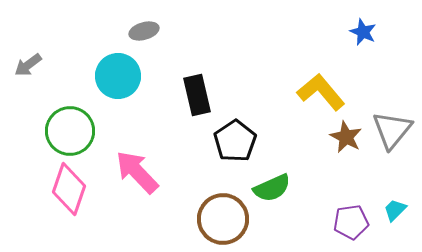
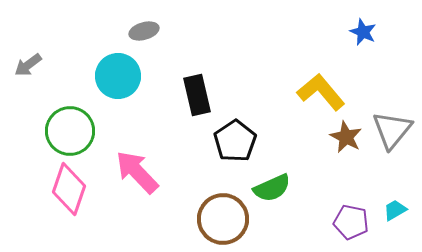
cyan trapezoid: rotated 15 degrees clockwise
purple pentagon: rotated 20 degrees clockwise
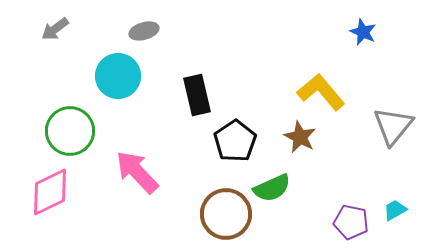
gray arrow: moved 27 px right, 36 px up
gray triangle: moved 1 px right, 4 px up
brown star: moved 46 px left
pink diamond: moved 19 px left, 3 px down; rotated 45 degrees clockwise
brown circle: moved 3 px right, 5 px up
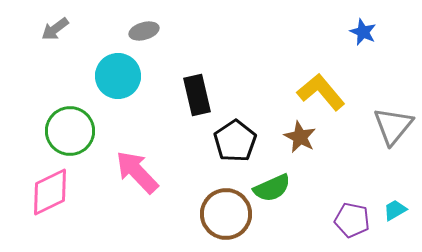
purple pentagon: moved 1 px right, 2 px up
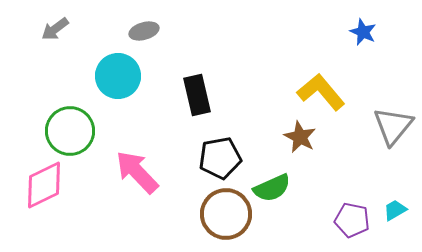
black pentagon: moved 15 px left, 17 px down; rotated 24 degrees clockwise
pink diamond: moved 6 px left, 7 px up
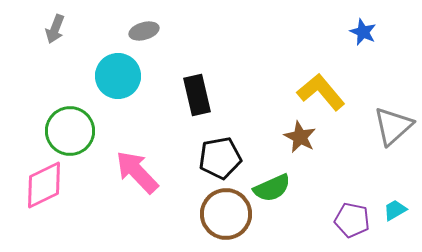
gray arrow: rotated 32 degrees counterclockwise
gray triangle: rotated 9 degrees clockwise
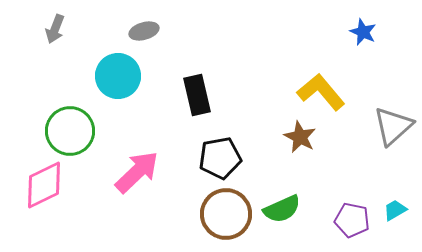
pink arrow: rotated 90 degrees clockwise
green semicircle: moved 10 px right, 21 px down
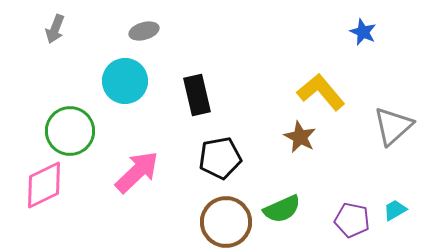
cyan circle: moved 7 px right, 5 px down
brown circle: moved 8 px down
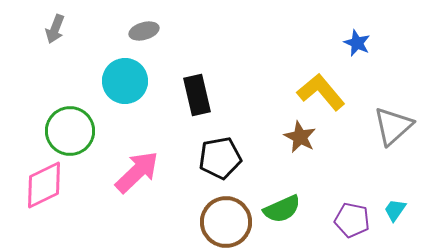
blue star: moved 6 px left, 11 px down
cyan trapezoid: rotated 25 degrees counterclockwise
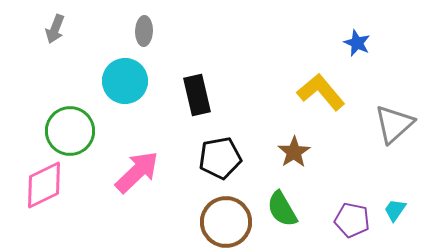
gray ellipse: rotated 72 degrees counterclockwise
gray triangle: moved 1 px right, 2 px up
brown star: moved 6 px left, 15 px down; rotated 12 degrees clockwise
green semicircle: rotated 84 degrees clockwise
